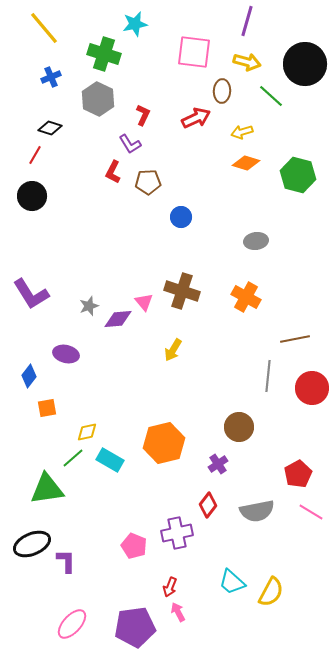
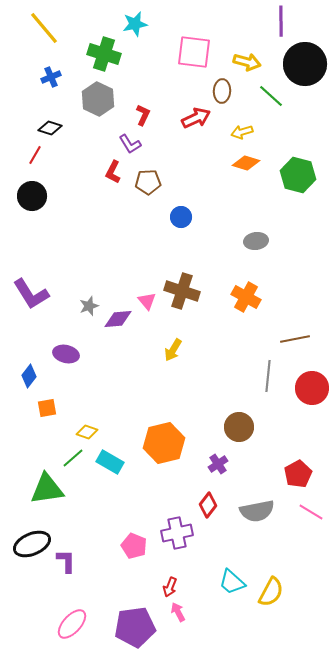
purple line at (247, 21): moved 34 px right; rotated 16 degrees counterclockwise
pink triangle at (144, 302): moved 3 px right, 1 px up
yellow diamond at (87, 432): rotated 30 degrees clockwise
cyan rectangle at (110, 460): moved 2 px down
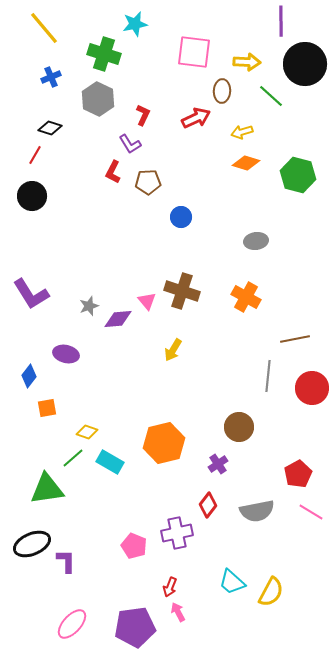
yellow arrow at (247, 62): rotated 12 degrees counterclockwise
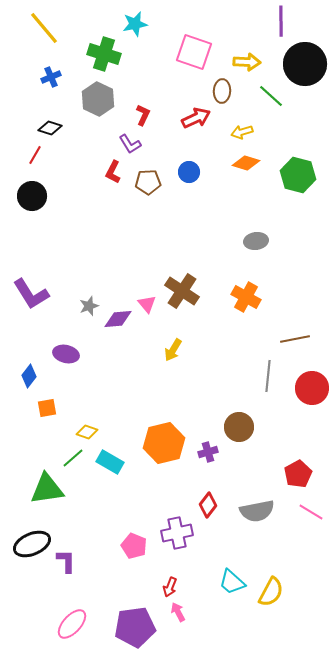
pink square at (194, 52): rotated 12 degrees clockwise
blue circle at (181, 217): moved 8 px right, 45 px up
brown cross at (182, 291): rotated 16 degrees clockwise
pink triangle at (147, 301): moved 3 px down
purple cross at (218, 464): moved 10 px left, 12 px up; rotated 18 degrees clockwise
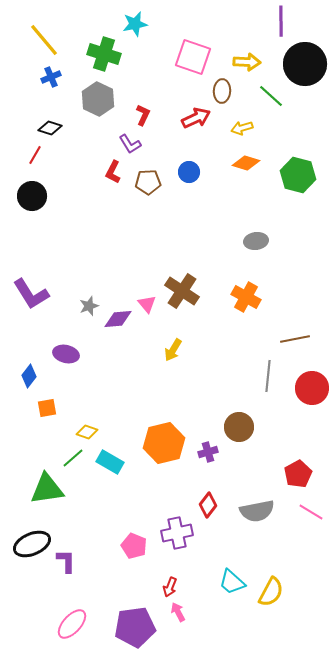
yellow line at (44, 28): moved 12 px down
pink square at (194, 52): moved 1 px left, 5 px down
yellow arrow at (242, 132): moved 4 px up
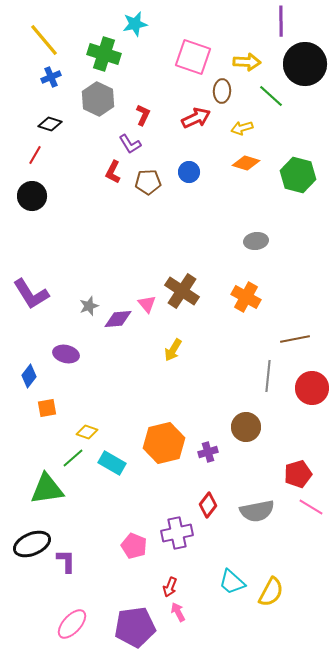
black diamond at (50, 128): moved 4 px up
brown circle at (239, 427): moved 7 px right
cyan rectangle at (110, 462): moved 2 px right, 1 px down
red pentagon at (298, 474): rotated 12 degrees clockwise
pink line at (311, 512): moved 5 px up
